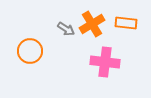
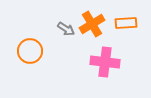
orange rectangle: rotated 10 degrees counterclockwise
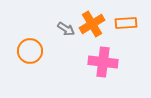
pink cross: moved 2 px left
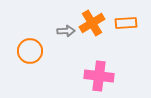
orange cross: moved 1 px up
gray arrow: moved 2 px down; rotated 36 degrees counterclockwise
pink cross: moved 4 px left, 14 px down
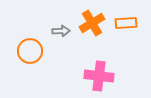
gray arrow: moved 5 px left
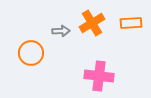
orange rectangle: moved 5 px right
orange circle: moved 1 px right, 2 px down
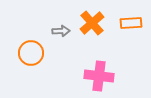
orange cross: rotated 10 degrees counterclockwise
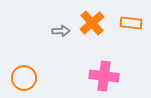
orange rectangle: rotated 10 degrees clockwise
orange circle: moved 7 px left, 25 px down
pink cross: moved 5 px right
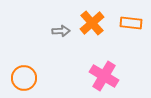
pink cross: rotated 24 degrees clockwise
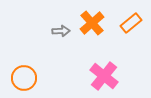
orange rectangle: rotated 45 degrees counterclockwise
pink cross: rotated 8 degrees clockwise
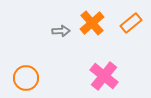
orange circle: moved 2 px right
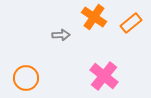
orange cross: moved 2 px right, 6 px up; rotated 15 degrees counterclockwise
gray arrow: moved 4 px down
